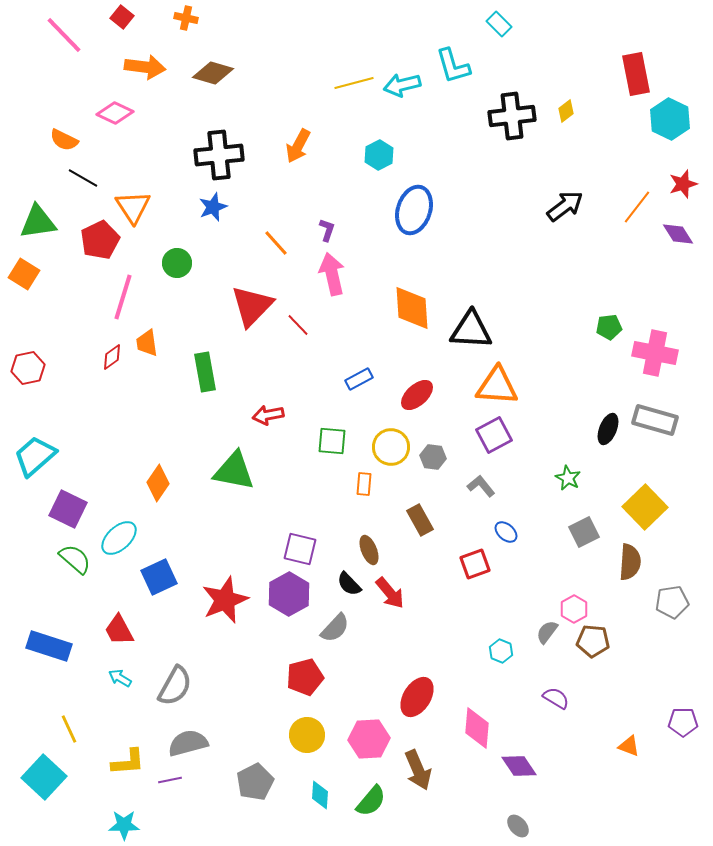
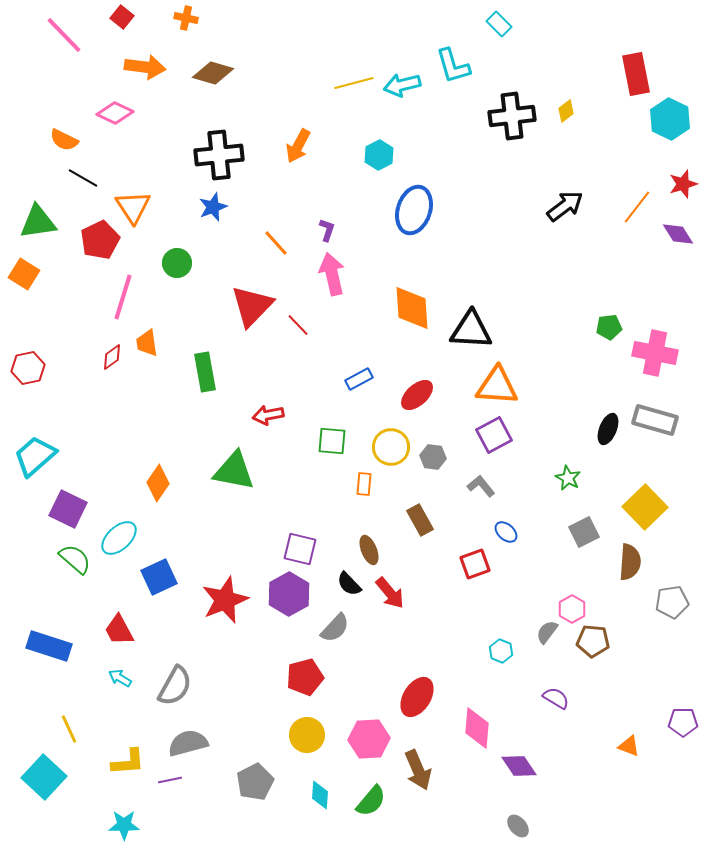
pink hexagon at (574, 609): moved 2 px left
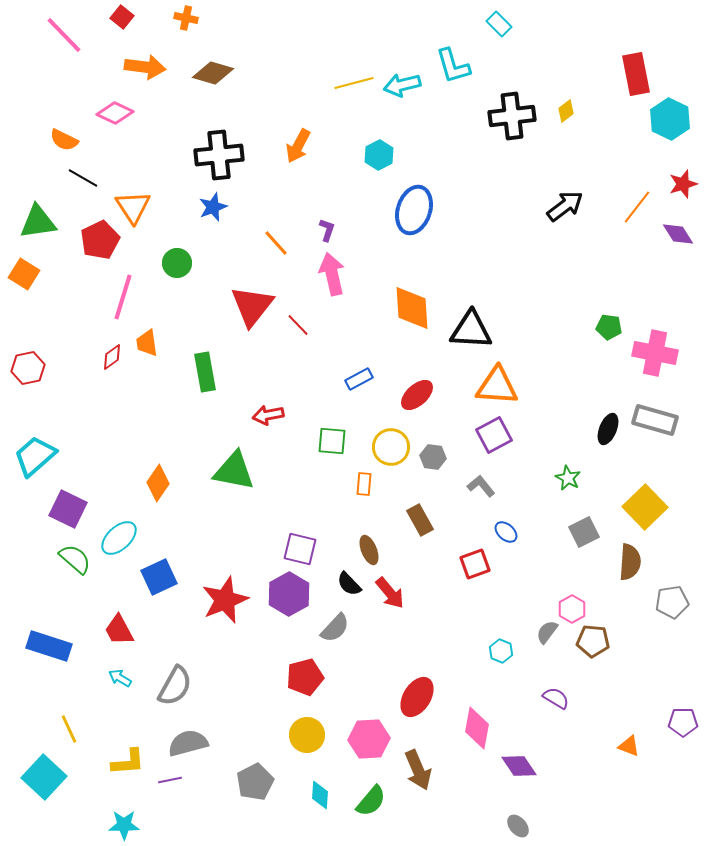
red triangle at (252, 306): rotated 6 degrees counterclockwise
green pentagon at (609, 327): rotated 15 degrees clockwise
pink diamond at (477, 728): rotated 6 degrees clockwise
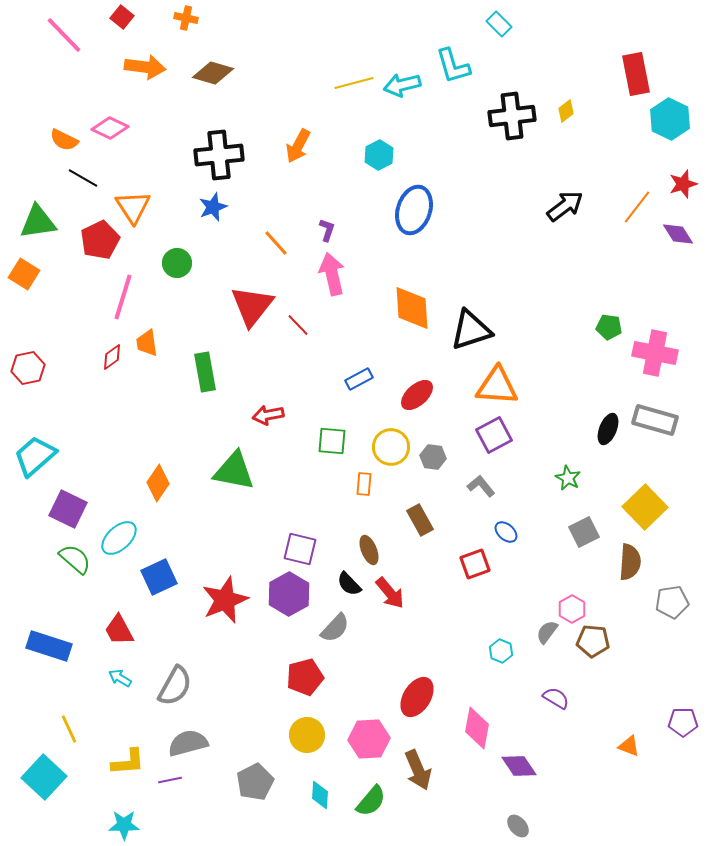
pink diamond at (115, 113): moved 5 px left, 15 px down
black triangle at (471, 330): rotated 21 degrees counterclockwise
